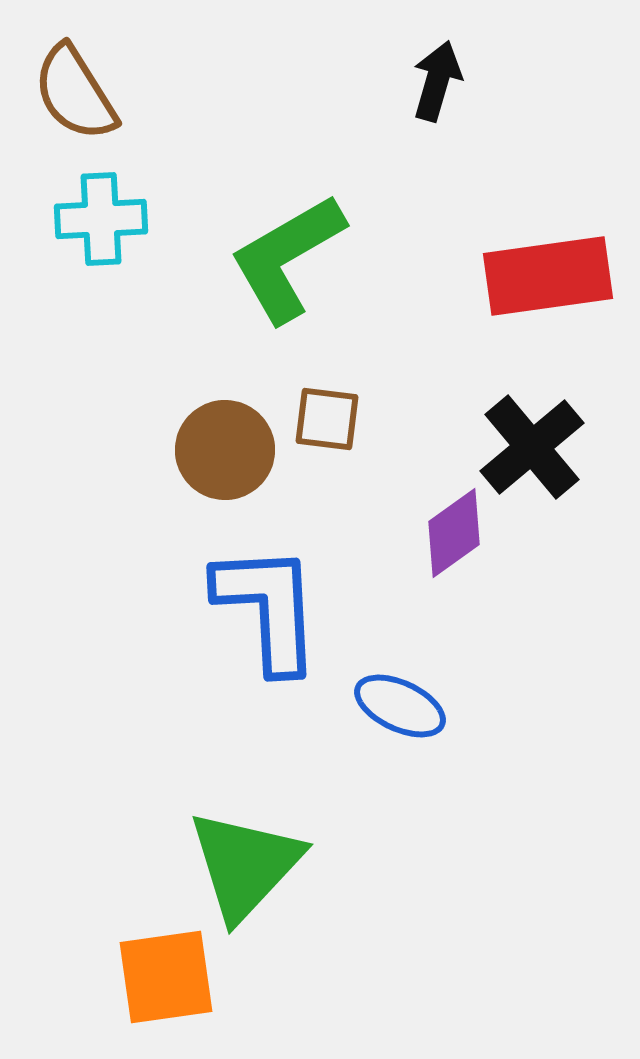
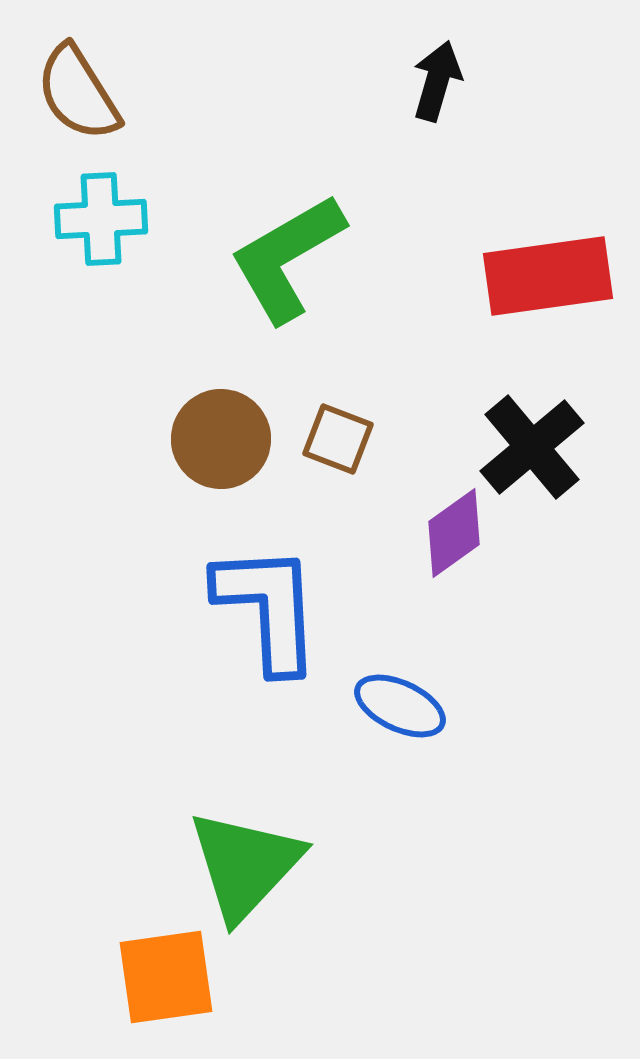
brown semicircle: moved 3 px right
brown square: moved 11 px right, 20 px down; rotated 14 degrees clockwise
brown circle: moved 4 px left, 11 px up
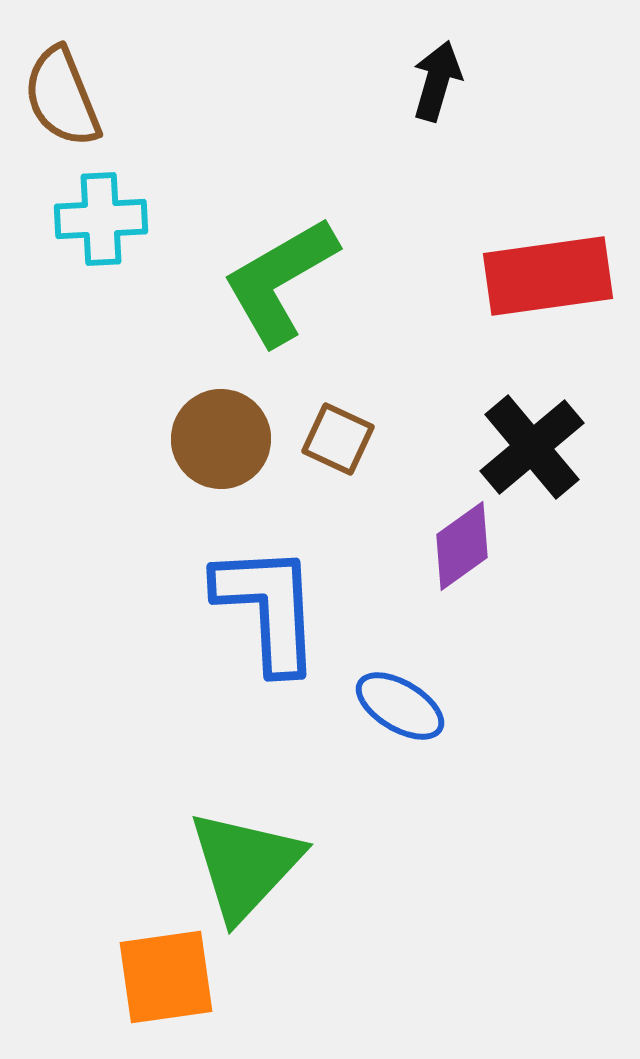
brown semicircle: moved 16 px left, 4 px down; rotated 10 degrees clockwise
green L-shape: moved 7 px left, 23 px down
brown square: rotated 4 degrees clockwise
purple diamond: moved 8 px right, 13 px down
blue ellipse: rotated 6 degrees clockwise
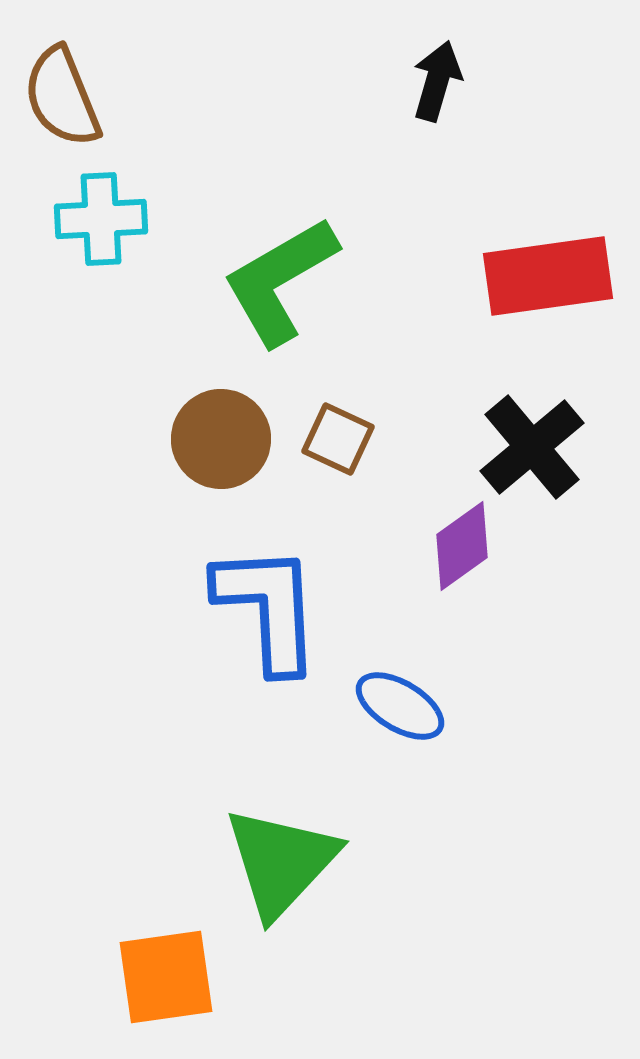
green triangle: moved 36 px right, 3 px up
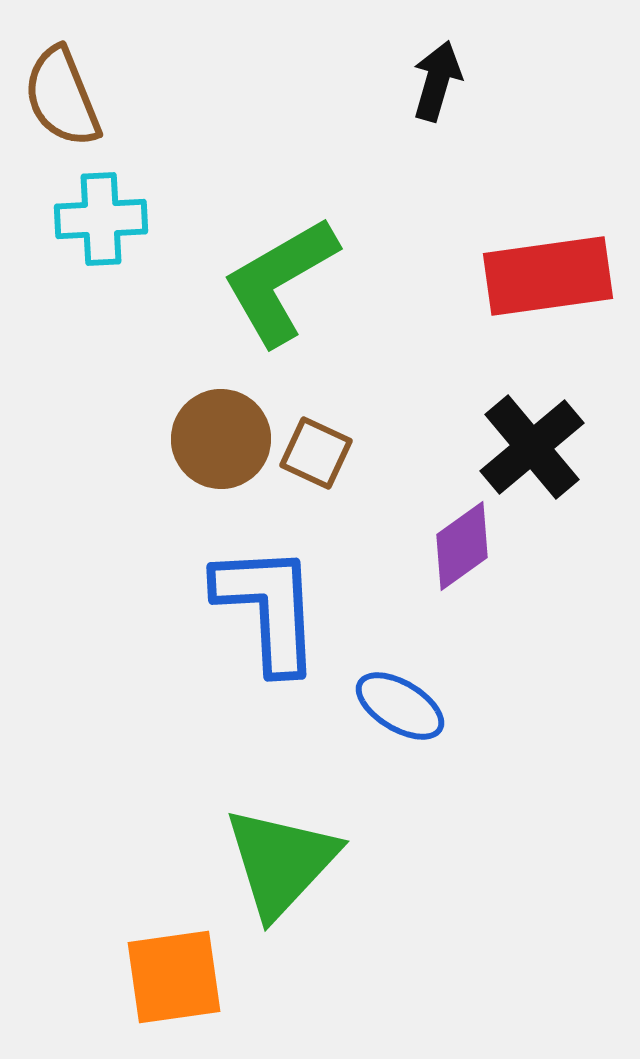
brown square: moved 22 px left, 14 px down
orange square: moved 8 px right
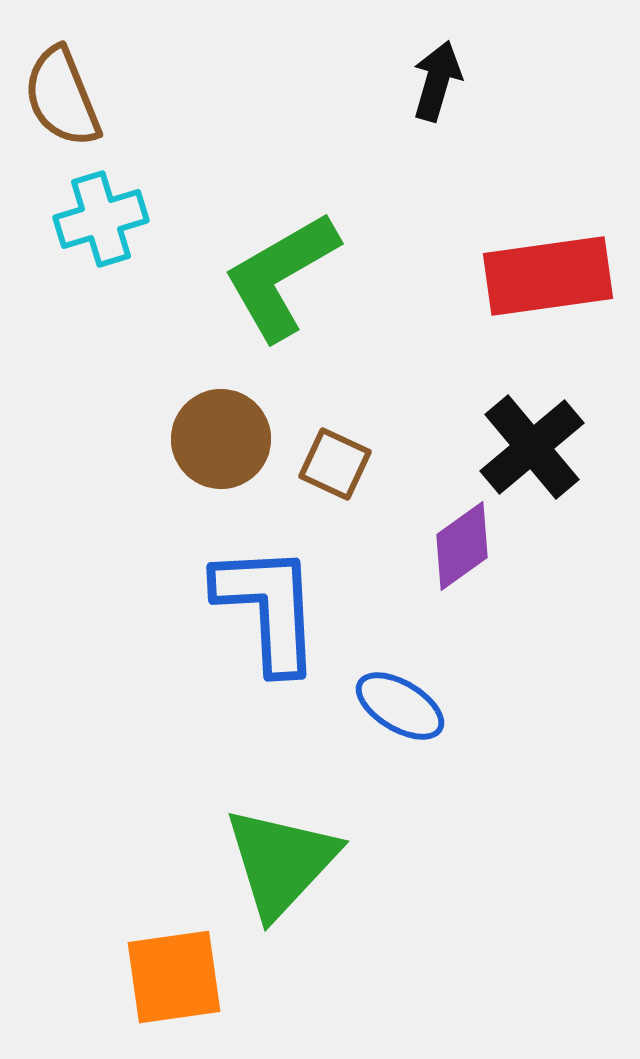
cyan cross: rotated 14 degrees counterclockwise
green L-shape: moved 1 px right, 5 px up
brown square: moved 19 px right, 11 px down
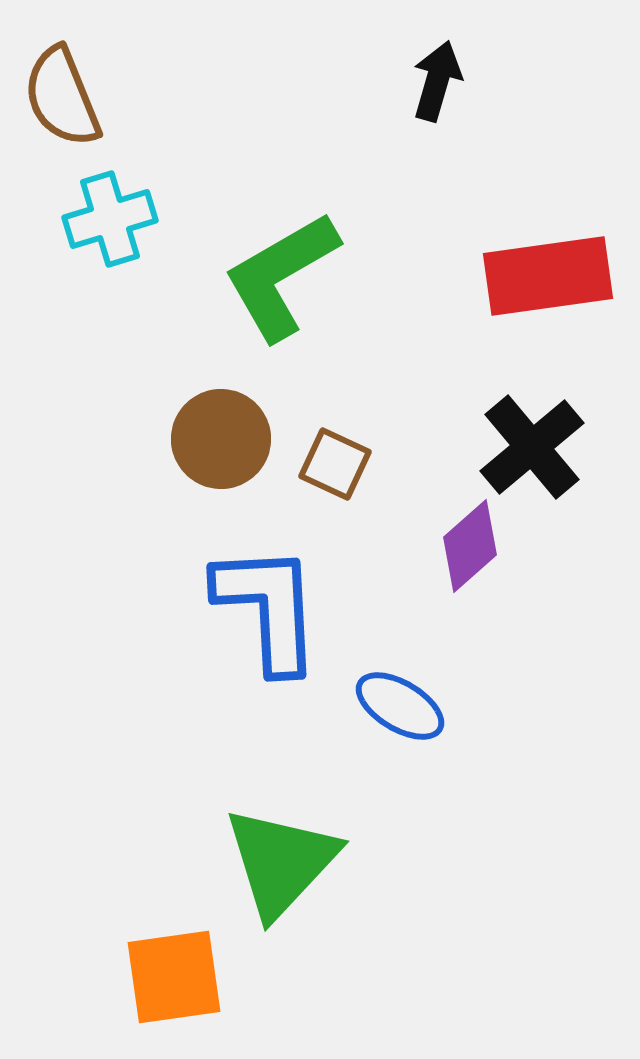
cyan cross: moved 9 px right
purple diamond: moved 8 px right; rotated 6 degrees counterclockwise
